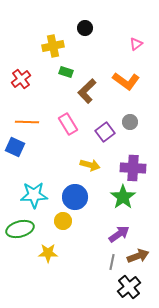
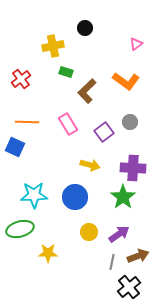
purple square: moved 1 px left
yellow circle: moved 26 px right, 11 px down
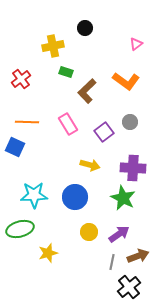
green star: moved 1 px down; rotated 10 degrees counterclockwise
yellow star: rotated 18 degrees counterclockwise
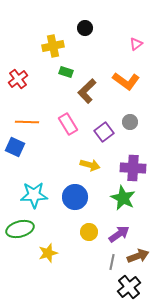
red cross: moved 3 px left
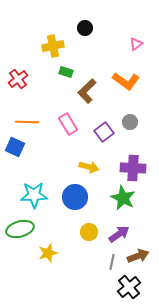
yellow arrow: moved 1 px left, 2 px down
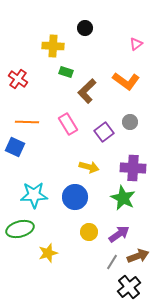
yellow cross: rotated 15 degrees clockwise
red cross: rotated 18 degrees counterclockwise
gray line: rotated 21 degrees clockwise
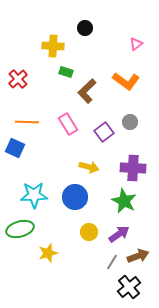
red cross: rotated 12 degrees clockwise
blue square: moved 1 px down
green star: moved 1 px right, 3 px down
